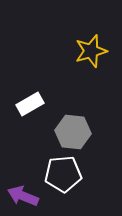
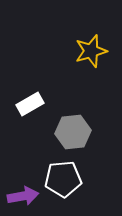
gray hexagon: rotated 12 degrees counterclockwise
white pentagon: moved 5 px down
purple arrow: rotated 148 degrees clockwise
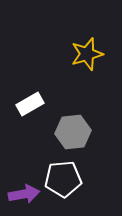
yellow star: moved 4 px left, 3 px down
purple arrow: moved 1 px right, 2 px up
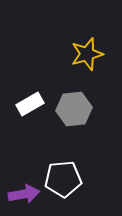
gray hexagon: moved 1 px right, 23 px up
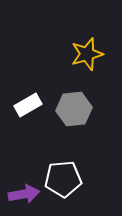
white rectangle: moved 2 px left, 1 px down
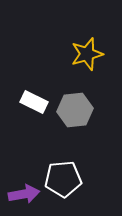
white rectangle: moved 6 px right, 3 px up; rotated 56 degrees clockwise
gray hexagon: moved 1 px right, 1 px down
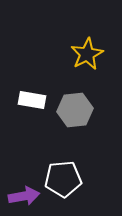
yellow star: rotated 12 degrees counterclockwise
white rectangle: moved 2 px left, 2 px up; rotated 16 degrees counterclockwise
purple arrow: moved 2 px down
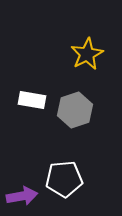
gray hexagon: rotated 12 degrees counterclockwise
white pentagon: moved 1 px right
purple arrow: moved 2 px left
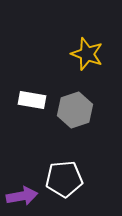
yellow star: rotated 24 degrees counterclockwise
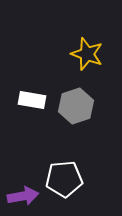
gray hexagon: moved 1 px right, 4 px up
purple arrow: moved 1 px right
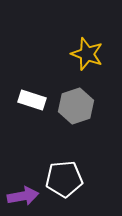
white rectangle: rotated 8 degrees clockwise
